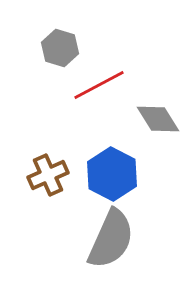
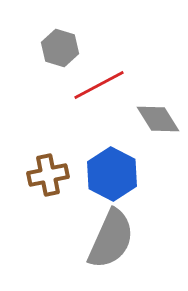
brown cross: rotated 12 degrees clockwise
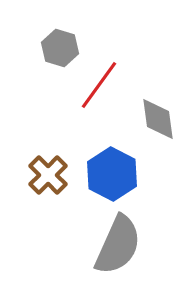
red line: rotated 26 degrees counterclockwise
gray diamond: rotated 24 degrees clockwise
brown cross: rotated 33 degrees counterclockwise
gray semicircle: moved 7 px right, 6 px down
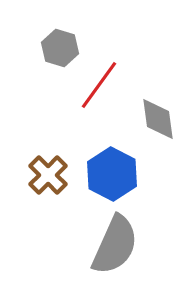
gray semicircle: moved 3 px left
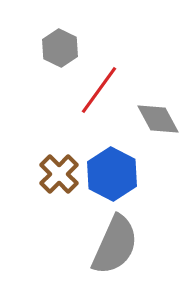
gray hexagon: rotated 9 degrees clockwise
red line: moved 5 px down
gray diamond: rotated 21 degrees counterclockwise
brown cross: moved 11 px right, 1 px up
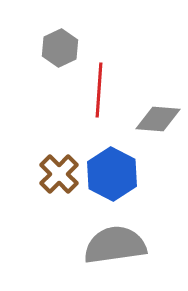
gray hexagon: rotated 9 degrees clockwise
red line: rotated 32 degrees counterclockwise
gray diamond: rotated 57 degrees counterclockwise
gray semicircle: rotated 122 degrees counterclockwise
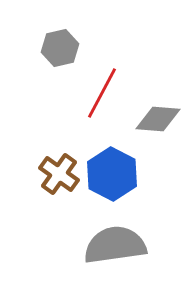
gray hexagon: rotated 12 degrees clockwise
red line: moved 3 px right, 3 px down; rotated 24 degrees clockwise
brown cross: rotated 9 degrees counterclockwise
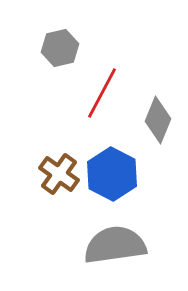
gray diamond: moved 1 px down; rotated 72 degrees counterclockwise
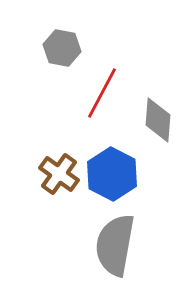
gray hexagon: moved 2 px right; rotated 24 degrees clockwise
gray diamond: rotated 18 degrees counterclockwise
gray semicircle: rotated 72 degrees counterclockwise
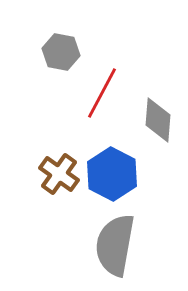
gray hexagon: moved 1 px left, 4 px down
